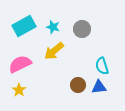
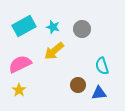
blue triangle: moved 6 px down
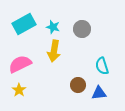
cyan rectangle: moved 2 px up
yellow arrow: rotated 40 degrees counterclockwise
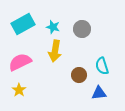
cyan rectangle: moved 1 px left
yellow arrow: moved 1 px right
pink semicircle: moved 2 px up
brown circle: moved 1 px right, 10 px up
